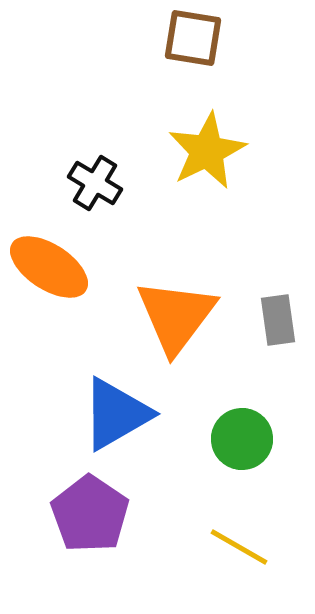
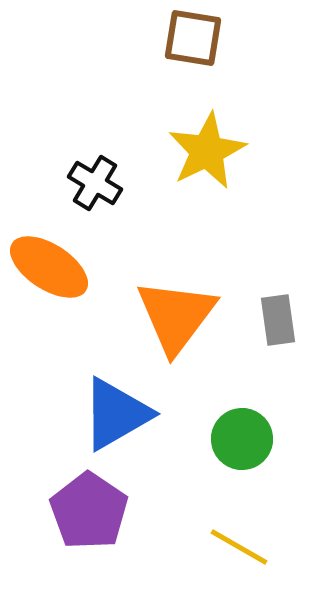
purple pentagon: moved 1 px left, 3 px up
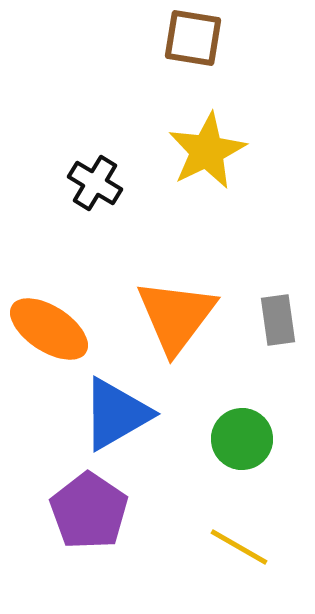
orange ellipse: moved 62 px down
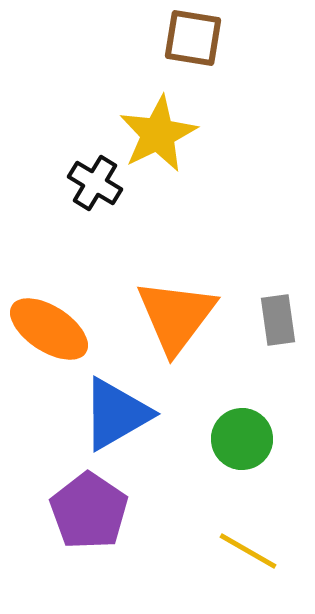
yellow star: moved 49 px left, 17 px up
yellow line: moved 9 px right, 4 px down
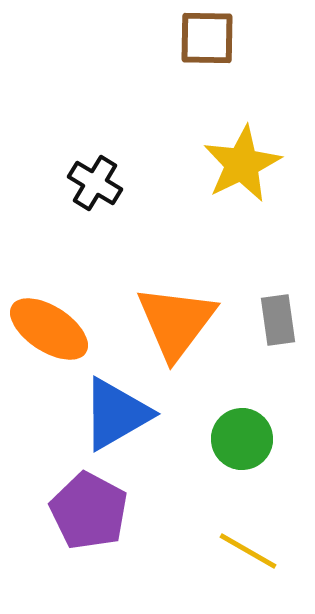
brown square: moved 14 px right; rotated 8 degrees counterclockwise
yellow star: moved 84 px right, 30 px down
orange triangle: moved 6 px down
purple pentagon: rotated 6 degrees counterclockwise
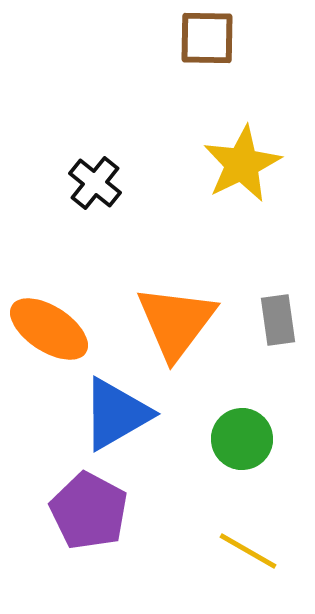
black cross: rotated 8 degrees clockwise
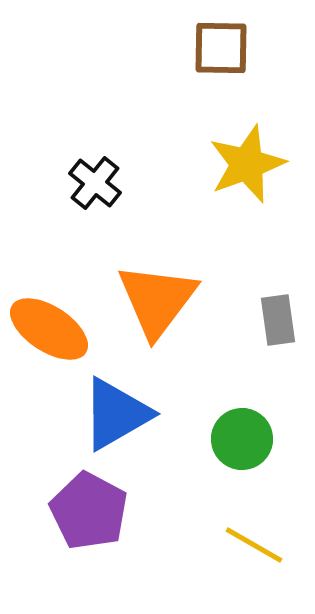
brown square: moved 14 px right, 10 px down
yellow star: moved 5 px right; rotated 6 degrees clockwise
orange triangle: moved 19 px left, 22 px up
yellow line: moved 6 px right, 6 px up
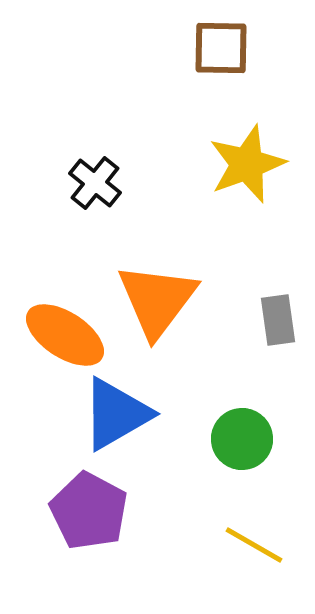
orange ellipse: moved 16 px right, 6 px down
